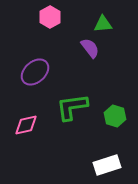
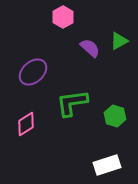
pink hexagon: moved 13 px right
green triangle: moved 16 px right, 17 px down; rotated 24 degrees counterclockwise
purple semicircle: rotated 10 degrees counterclockwise
purple ellipse: moved 2 px left
green L-shape: moved 4 px up
pink diamond: moved 1 px up; rotated 20 degrees counterclockwise
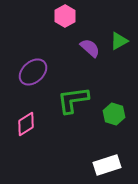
pink hexagon: moved 2 px right, 1 px up
green L-shape: moved 1 px right, 3 px up
green hexagon: moved 1 px left, 2 px up
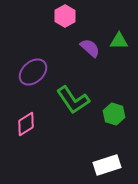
green triangle: rotated 30 degrees clockwise
green L-shape: rotated 116 degrees counterclockwise
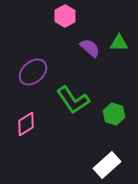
green triangle: moved 2 px down
white rectangle: rotated 24 degrees counterclockwise
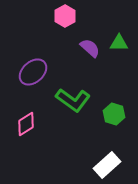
green L-shape: rotated 20 degrees counterclockwise
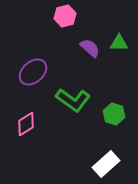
pink hexagon: rotated 15 degrees clockwise
white rectangle: moved 1 px left, 1 px up
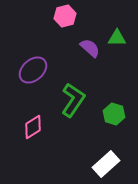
green triangle: moved 2 px left, 5 px up
purple ellipse: moved 2 px up
green L-shape: rotated 92 degrees counterclockwise
pink diamond: moved 7 px right, 3 px down
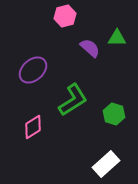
green L-shape: rotated 24 degrees clockwise
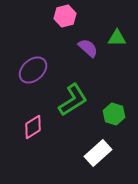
purple semicircle: moved 2 px left
white rectangle: moved 8 px left, 11 px up
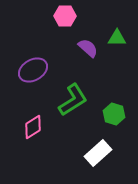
pink hexagon: rotated 15 degrees clockwise
purple ellipse: rotated 12 degrees clockwise
